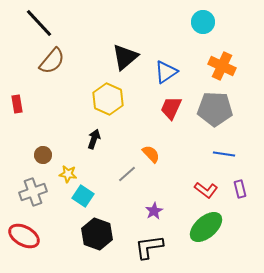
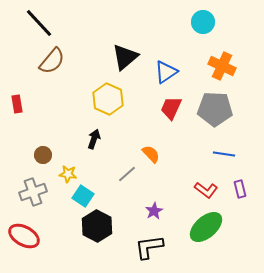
black hexagon: moved 8 px up; rotated 8 degrees clockwise
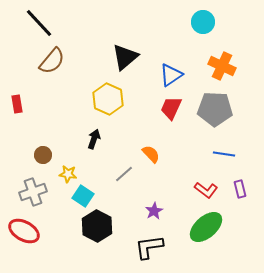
blue triangle: moved 5 px right, 3 px down
gray line: moved 3 px left
red ellipse: moved 5 px up
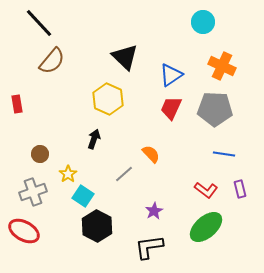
black triangle: rotated 36 degrees counterclockwise
brown circle: moved 3 px left, 1 px up
yellow star: rotated 30 degrees clockwise
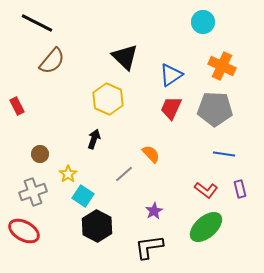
black line: moved 2 px left; rotated 20 degrees counterclockwise
red rectangle: moved 2 px down; rotated 18 degrees counterclockwise
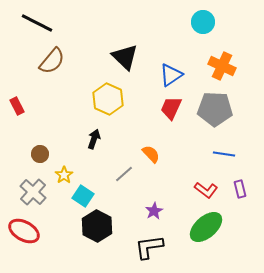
yellow star: moved 4 px left, 1 px down
gray cross: rotated 28 degrees counterclockwise
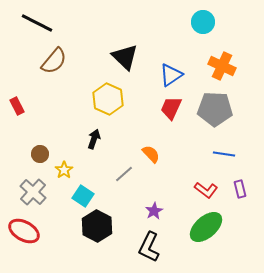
brown semicircle: moved 2 px right
yellow star: moved 5 px up
black L-shape: rotated 56 degrees counterclockwise
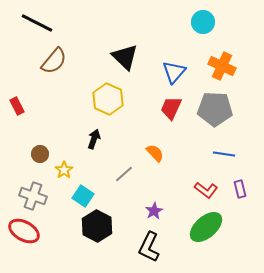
blue triangle: moved 3 px right, 3 px up; rotated 15 degrees counterclockwise
orange semicircle: moved 4 px right, 1 px up
gray cross: moved 4 px down; rotated 24 degrees counterclockwise
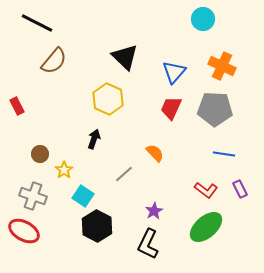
cyan circle: moved 3 px up
purple rectangle: rotated 12 degrees counterclockwise
black L-shape: moved 1 px left, 3 px up
